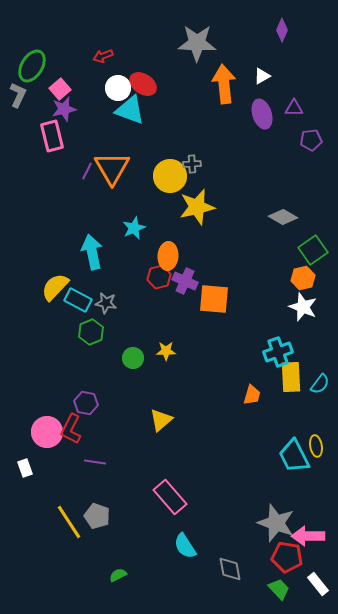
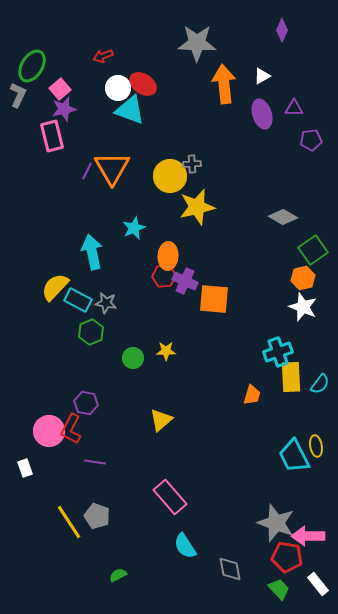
red hexagon at (159, 277): moved 5 px right, 1 px up; rotated 10 degrees clockwise
pink circle at (47, 432): moved 2 px right, 1 px up
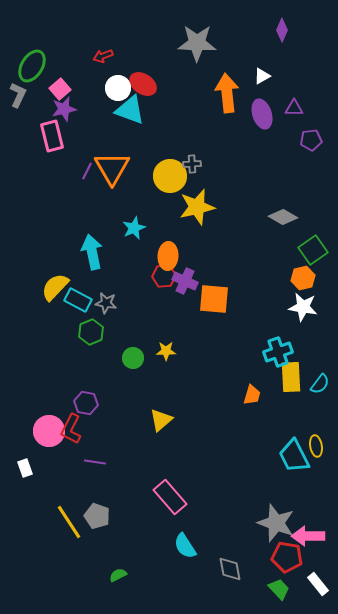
orange arrow at (224, 84): moved 3 px right, 9 px down
white star at (303, 307): rotated 12 degrees counterclockwise
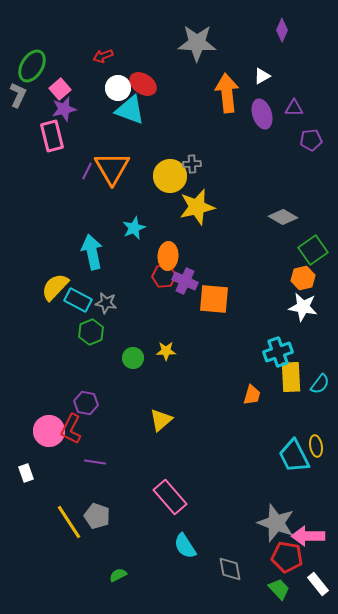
white rectangle at (25, 468): moved 1 px right, 5 px down
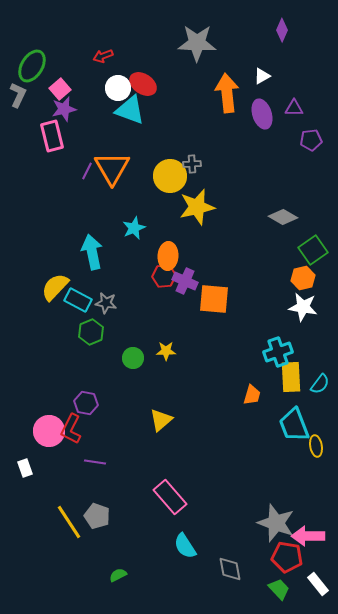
cyan trapezoid at (294, 456): moved 31 px up; rotated 6 degrees clockwise
white rectangle at (26, 473): moved 1 px left, 5 px up
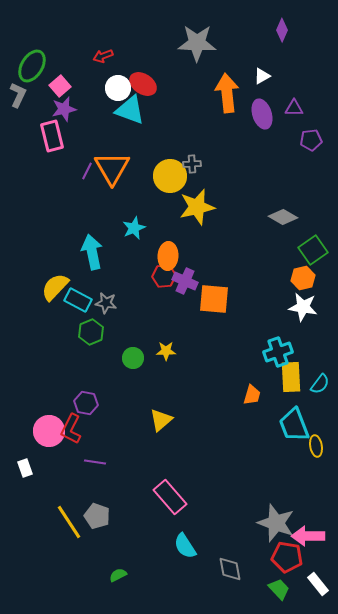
pink square at (60, 89): moved 3 px up
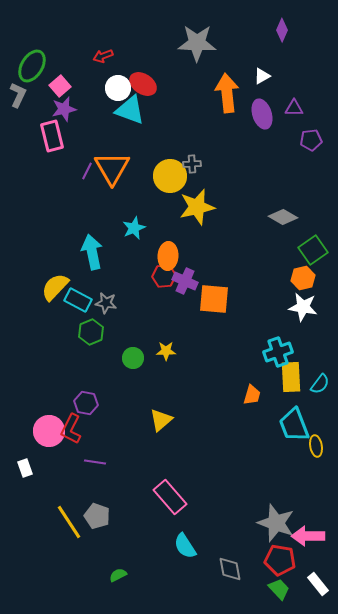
red pentagon at (287, 557): moved 7 px left, 3 px down
